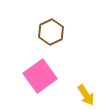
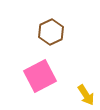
pink square: rotated 8 degrees clockwise
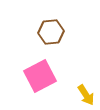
brown hexagon: rotated 20 degrees clockwise
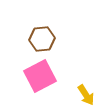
brown hexagon: moved 9 px left, 7 px down
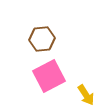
pink square: moved 9 px right
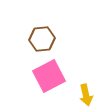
yellow arrow: rotated 20 degrees clockwise
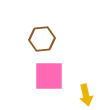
pink square: rotated 28 degrees clockwise
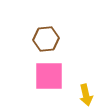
brown hexagon: moved 4 px right
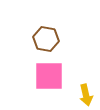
brown hexagon: rotated 15 degrees clockwise
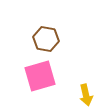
pink square: moved 9 px left; rotated 16 degrees counterclockwise
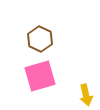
brown hexagon: moved 6 px left; rotated 15 degrees clockwise
